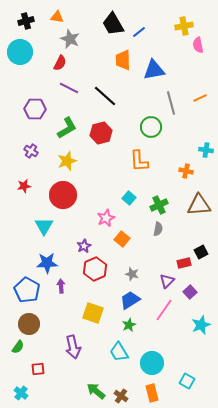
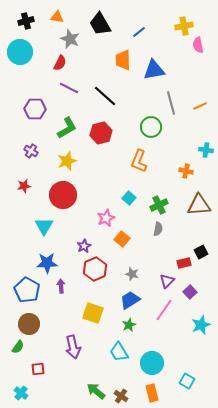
black trapezoid at (113, 24): moved 13 px left
orange line at (200, 98): moved 8 px down
orange L-shape at (139, 161): rotated 25 degrees clockwise
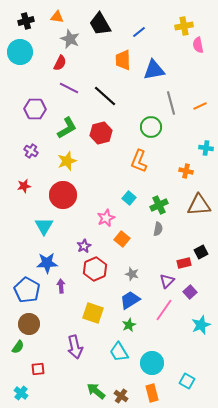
cyan cross at (206, 150): moved 2 px up
purple arrow at (73, 347): moved 2 px right
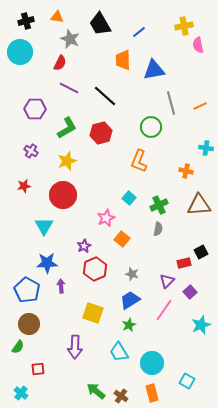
purple arrow at (75, 347): rotated 15 degrees clockwise
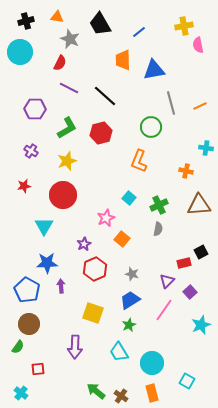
purple star at (84, 246): moved 2 px up
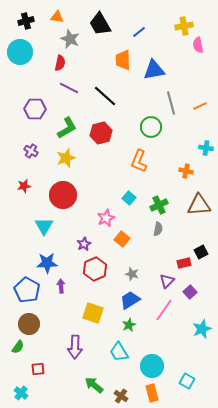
red semicircle at (60, 63): rotated 14 degrees counterclockwise
yellow star at (67, 161): moved 1 px left, 3 px up
cyan star at (201, 325): moved 1 px right, 4 px down
cyan circle at (152, 363): moved 3 px down
green arrow at (96, 391): moved 2 px left, 6 px up
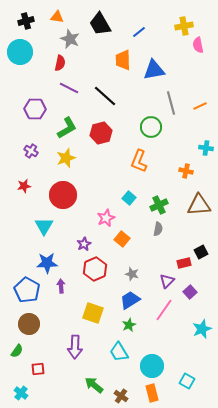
green semicircle at (18, 347): moved 1 px left, 4 px down
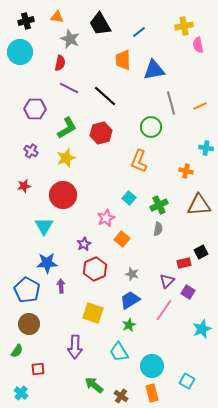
purple square at (190, 292): moved 2 px left; rotated 16 degrees counterclockwise
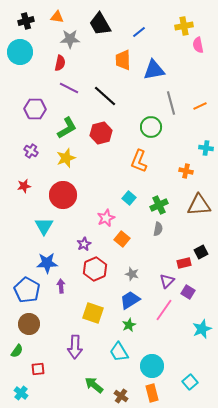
gray star at (70, 39): rotated 24 degrees counterclockwise
cyan square at (187, 381): moved 3 px right, 1 px down; rotated 21 degrees clockwise
